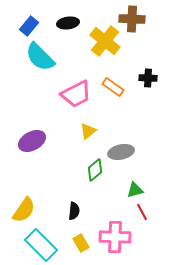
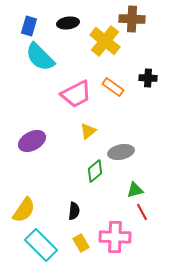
blue rectangle: rotated 24 degrees counterclockwise
green diamond: moved 1 px down
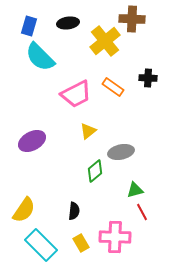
yellow cross: rotated 12 degrees clockwise
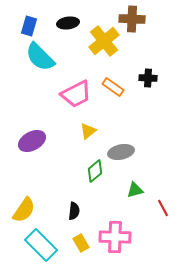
yellow cross: moved 1 px left
red line: moved 21 px right, 4 px up
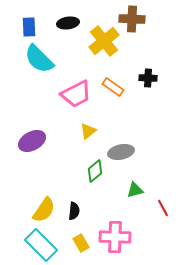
blue rectangle: moved 1 px down; rotated 18 degrees counterclockwise
cyan semicircle: moved 1 px left, 2 px down
yellow semicircle: moved 20 px right
